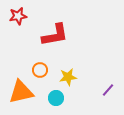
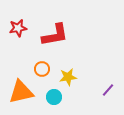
red star: moved 12 px down
orange circle: moved 2 px right, 1 px up
cyan circle: moved 2 px left, 1 px up
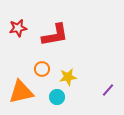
cyan circle: moved 3 px right
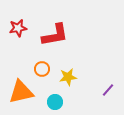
cyan circle: moved 2 px left, 5 px down
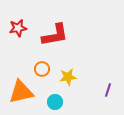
purple line: rotated 24 degrees counterclockwise
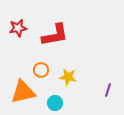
orange circle: moved 1 px left, 1 px down
yellow star: rotated 18 degrees clockwise
orange triangle: moved 2 px right
cyan circle: moved 1 px down
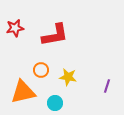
red star: moved 3 px left
purple line: moved 1 px left, 4 px up
